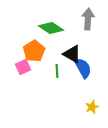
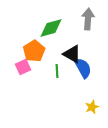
green diamond: rotated 50 degrees counterclockwise
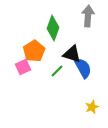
gray arrow: moved 3 px up
green diamond: moved 2 px right; rotated 55 degrees counterclockwise
black triangle: rotated 12 degrees counterclockwise
green line: rotated 48 degrees clockwise
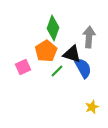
gray arrow: moved 1 px right, 21 px down
orange pentagon: moved 12 px right
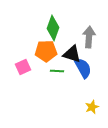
orange pentagon: rotated 30 degrees clockwise
green line: rotated 48 degrees clockwise
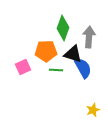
green diamond: moved 10 px right
black triangle: moved 1 px right
green line: moved 1 px left, 1 px up
yellow star: moved 1 px right, 3 px down
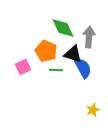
green diamond: rotated 45 degrees counterclockwise
orange pentagon: rotated 25 degrees clockwise
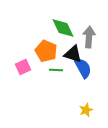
yellow star: moved 7 px left
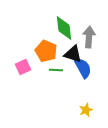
green diamond: moved 1 px right; rotated 20 degrees clockwise
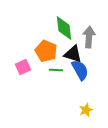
blue semicircle: moved 3 px left, 2 px down
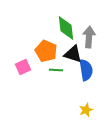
green diamond: moved 2 px right
blue semicircle: moved 6 px right; rotated 20 degrees clockwise
